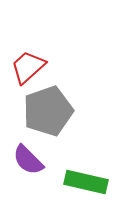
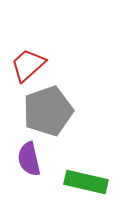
red trapezoid: moved 2 px up
purple semicircle: moved 1 px right, 1 px up; rotated 32 degrees clockwise
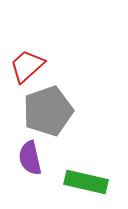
red trapezoid: moved 1 px left, 1 px down
purple semicircle: moved 1 px right, 1 px up
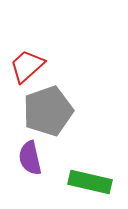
green rectangle: moved 4 px right
